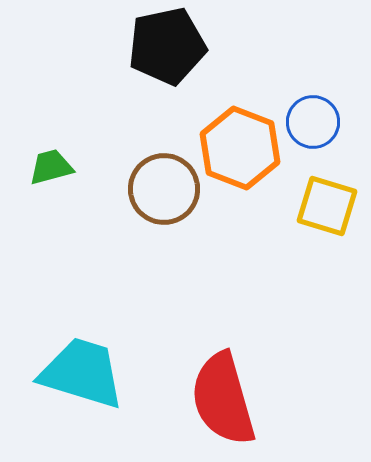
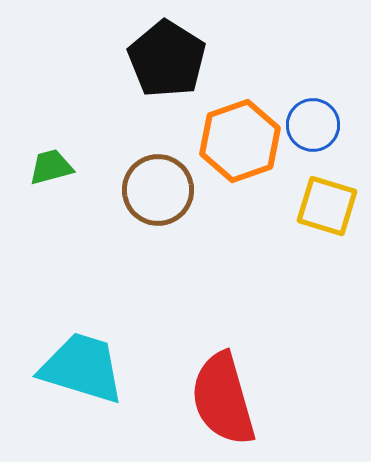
black pentagon: moved 13 px down; rotated 28 degrees counterclockwise
blue circle: moved 3 px down
orange hexagon: moved 7 px up; rotated 20 degrees clockwise
brown circle: moved 6 px left, 1 px down
cyan trapezoid: moved 5 px up
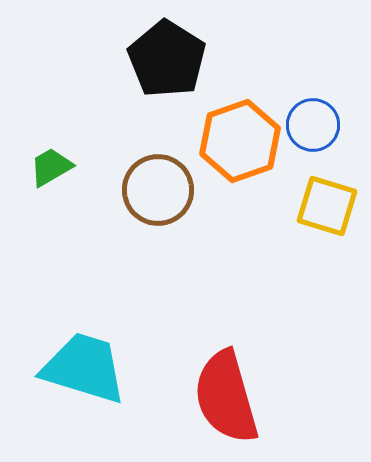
green trapezoid: rotated 15 degrees counterclockwise
cyan trapezoid: moved 2 px right
red semicircle: moved 3 px right, 2 px up
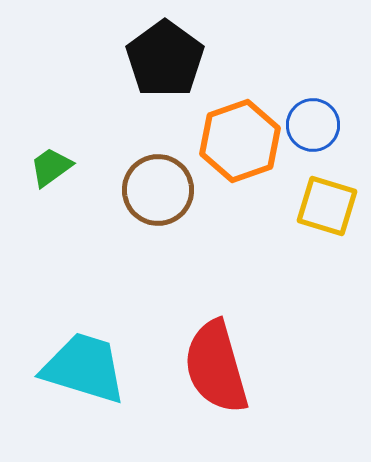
black pentagon: moved 2 px left; rotated 4 degrees clockwise
green trapezoid: rotated 6 degrees counterclockwise
red semicircle: moved 10 px left, 30 px up
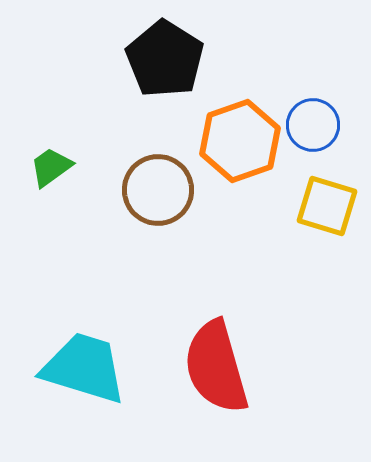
black pentagon: rotated 4 degrees counterclockwise
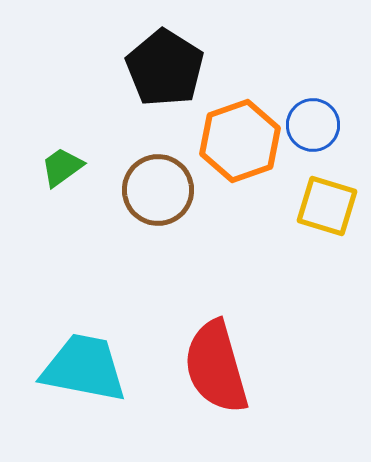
black pentagon: moved 9 px down
green trapezoid: moved 11 px right
cyan trapezoid: rotated 6 degrees counterclockwise
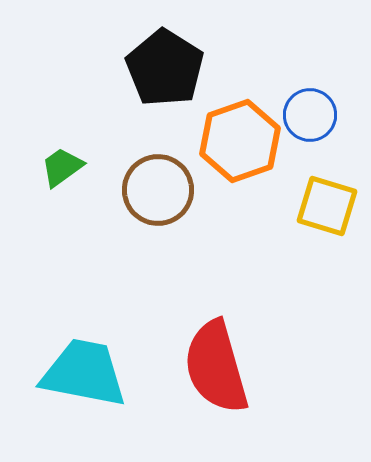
blue circle: moved 3 px left, 10 px up
cyan trapezoid: moved 5 px down
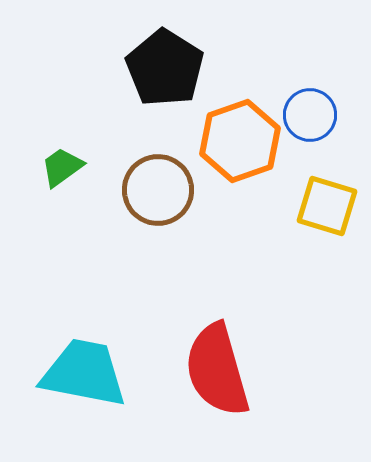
red semicircle: moved 1 px right, 3 px down
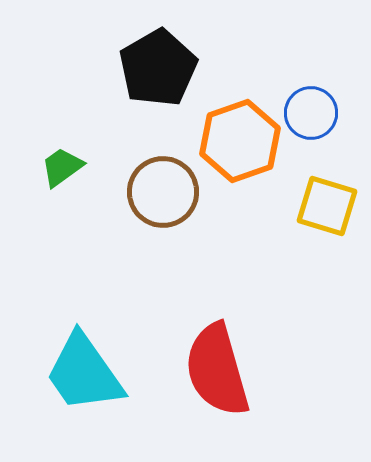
black pentagon: moved 7 px left; rotated 10 degrees clockwise
blue circle: moved 1 px right, 2 px up
brown circle: moved 5 px right, 2 px down
cyan trapezoid: rotated 136 degrees counterclockwise
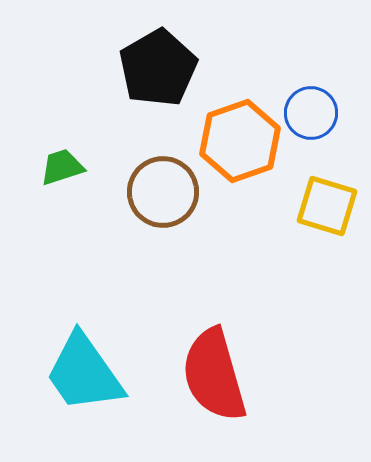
green trapezoid: rotated 18 degrees clockwise
red semicircle: moved 3 px left, 5 px down
